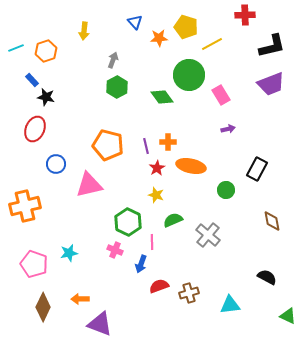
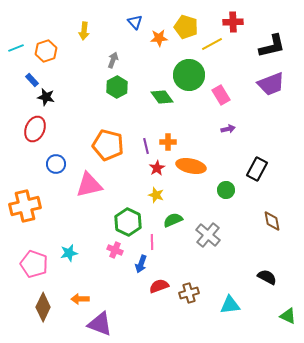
red cross at (245, 15): moved 12 px left, 7 px down
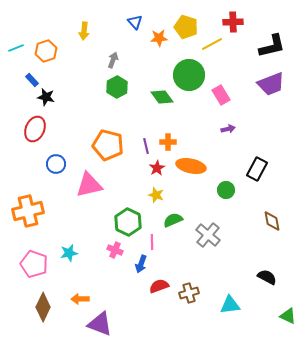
orange cross at (25, 206): moved 3 px right, 5 px down
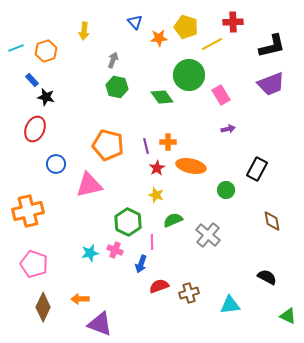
green hexagon at (117, 87): rotated 20 degrees counterclockwise
cyan star at (69, 253): moved 21 px right
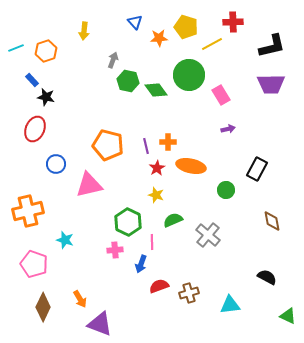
purple trapezoid at (271, 84): rotated 20 degrees clockwise
green hexagon at (117, 87): moved 11 px right, 6 px up
green diamond at (162, 97): moved 6 px left, 7 px up
pink cross at (115, 250): rotated 28 degrees counterclockwise
cyan star at (90, 253): moved 25 px left, 13 px up; rotated 30 degrees clockwise
orange arrow at (80, 299): rotated 120 degrees counterclockwise
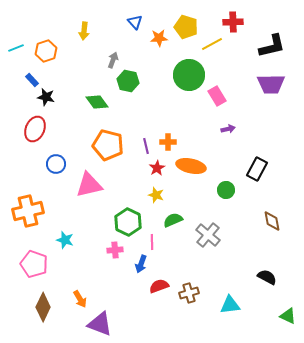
green diamond at (156, 90): moved 59 px left, 12 px down
pink rectangle at (221, 95): moved 4 px left, 1 px down
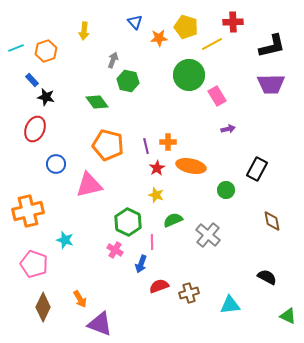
pink cross at (115, 250): rotated 35 degrees clockwise
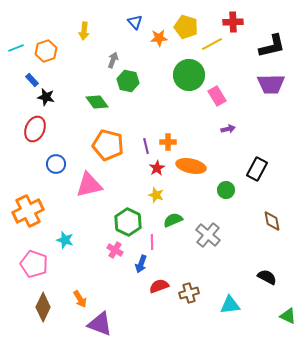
orange cross at (28, 211): rotated 12 degrees counterclockwise
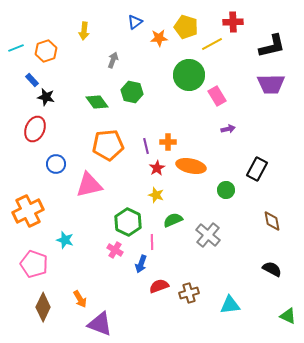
blue triangle at (135, 22): rotated 35 degrees clockwise
green hexagon at (128, 81): moved 4 px right, 11 px down
orange pentagon at (108, 145): rotated 20 degrees counterclockwise
black semicircle at (267, 277): moved 5 px right, 8 px up
